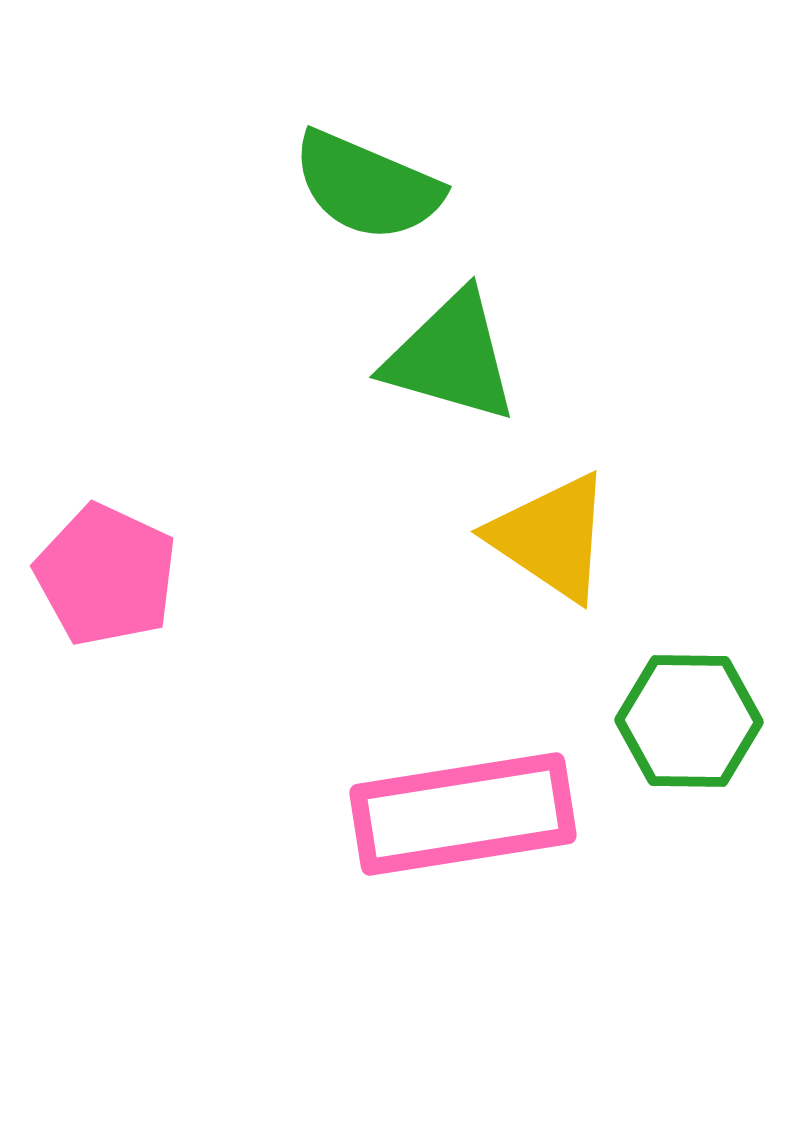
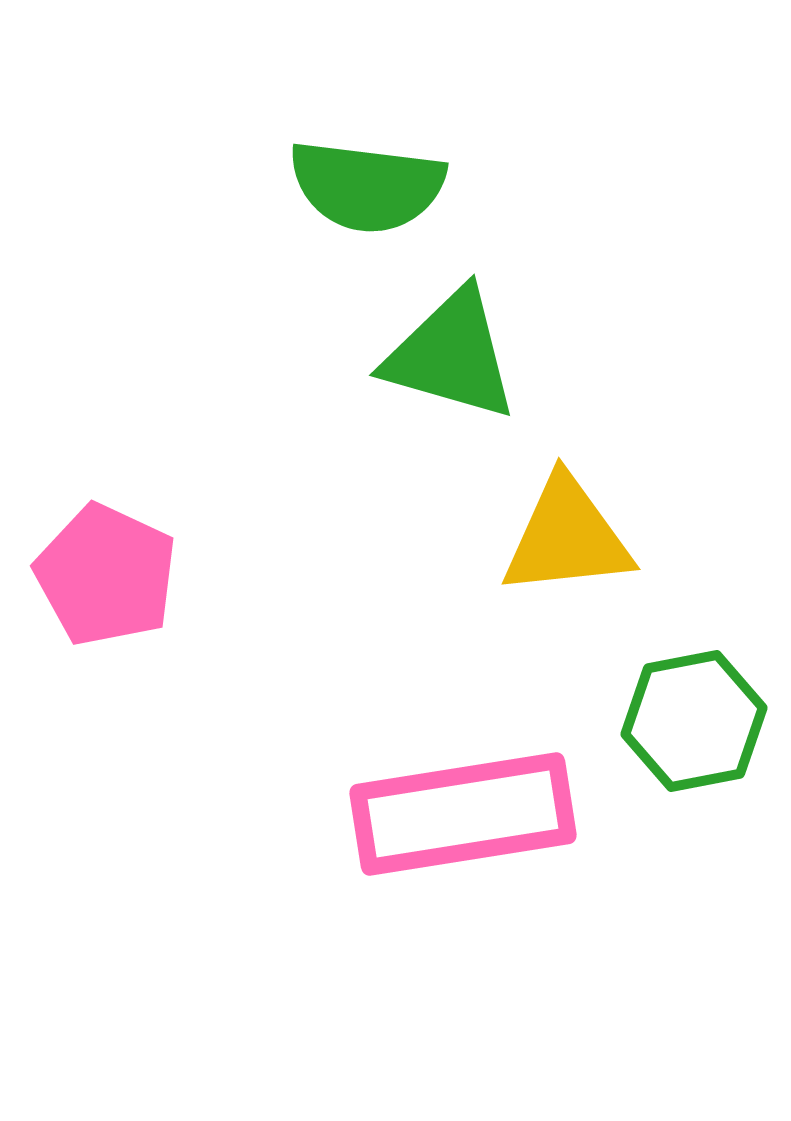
green semicircle: rotated 16 degrees counterclockwise
green triangle: moved 2 px up
yellow triangle: moved 16 px right; rotated 40 degrees counterclockwise
green hexagon: moved 5 px right; rotated 12 degrees counterclockwise
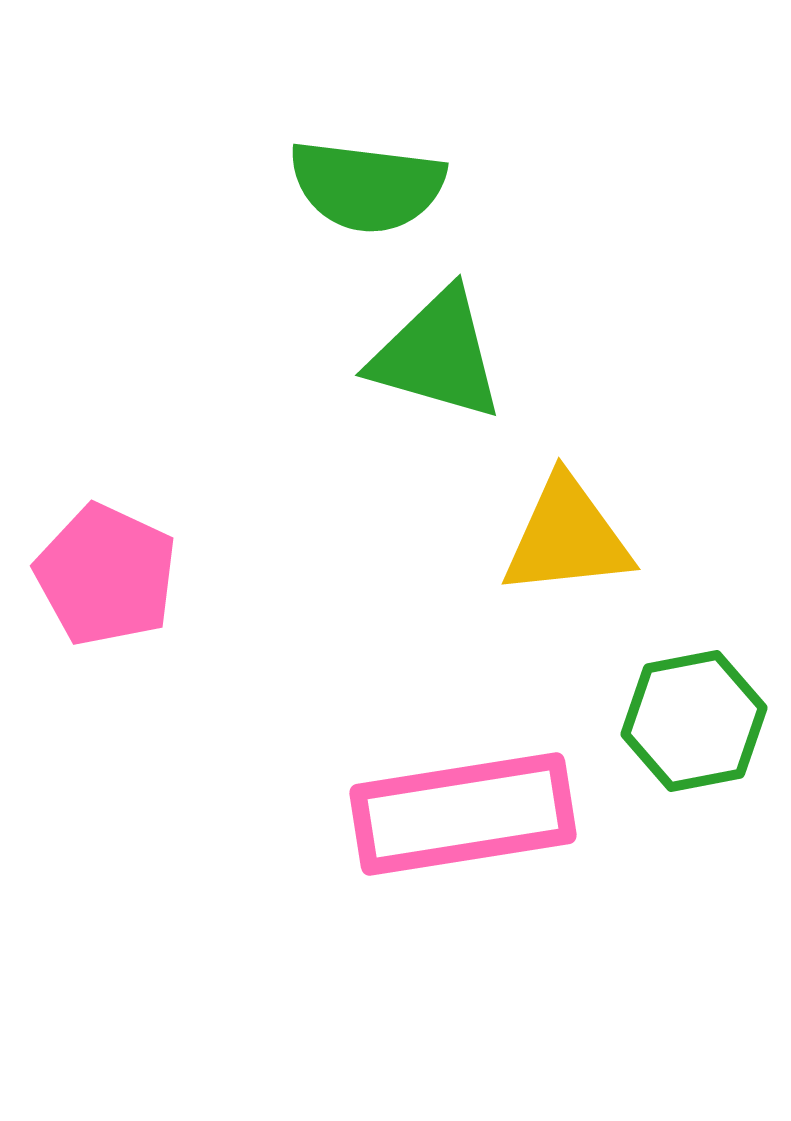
green triangle: moved 14 px left
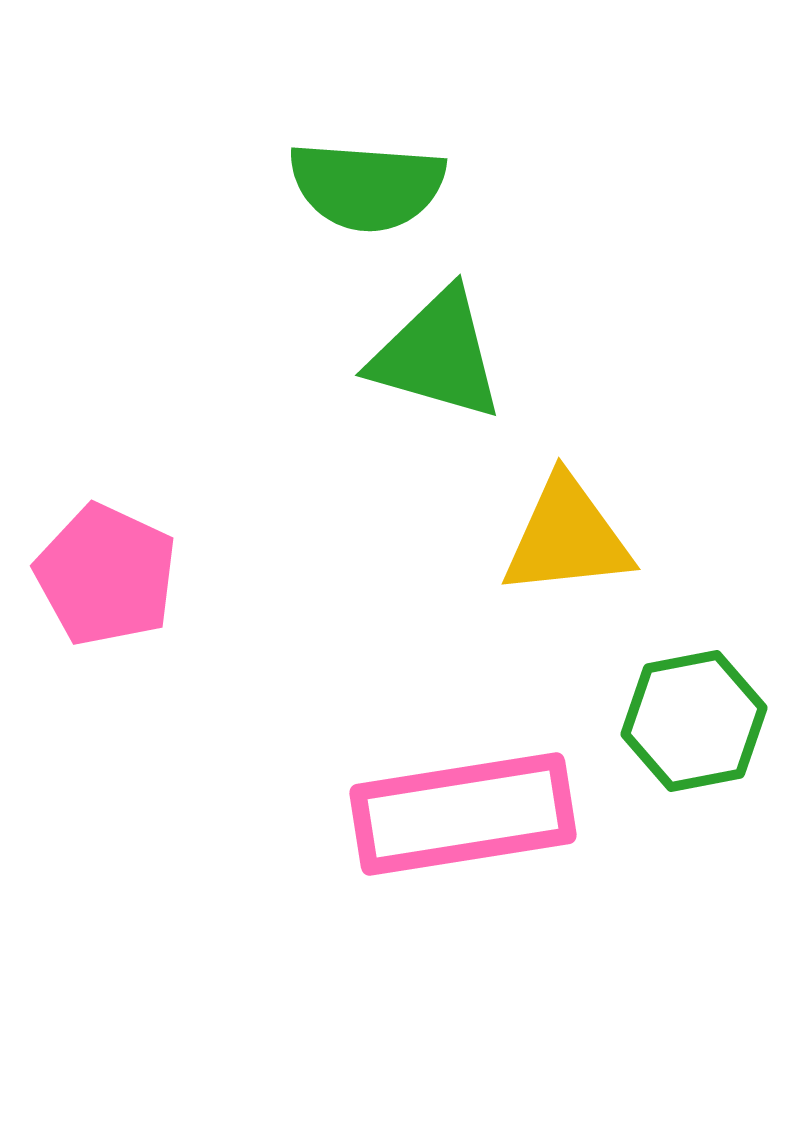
green semicircle: rotated 3 degrees counterclockwise
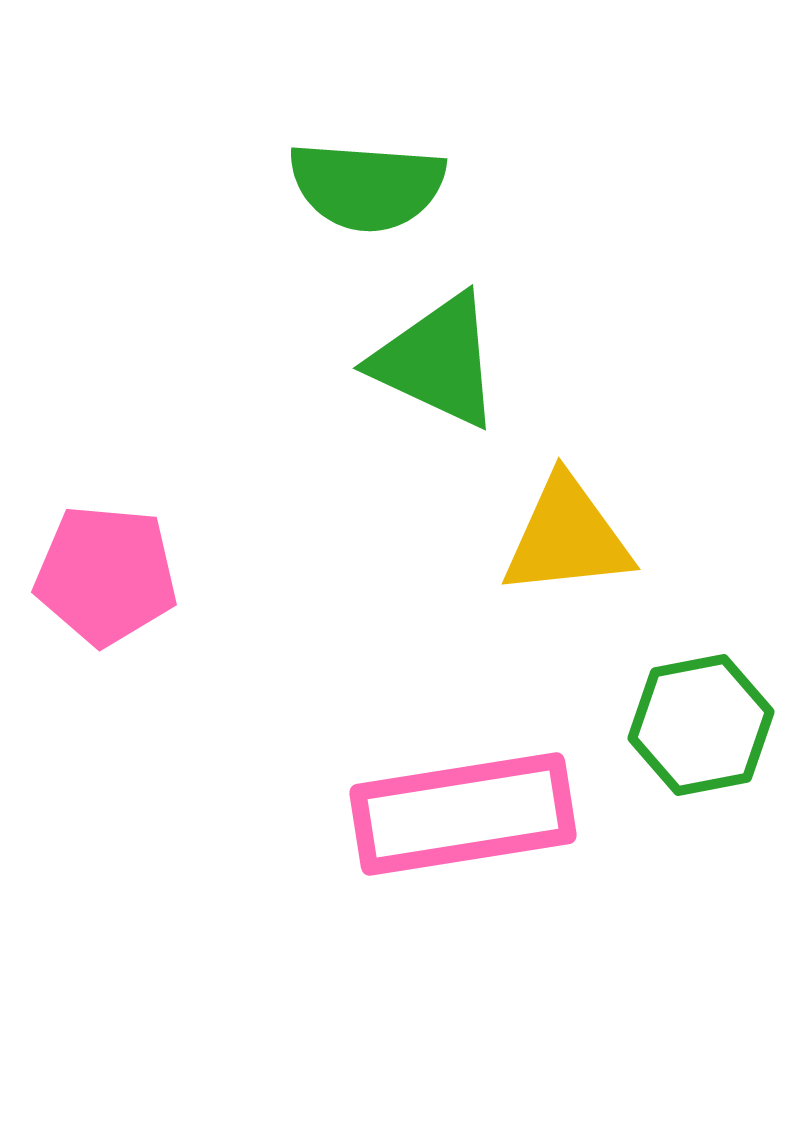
green triangle: moved 6 px down; rotated 9 degrees clockwise
pink pentagon: rotated 20 degrees counterclockwise
green hexagon: moved 7 px right, 4 px down
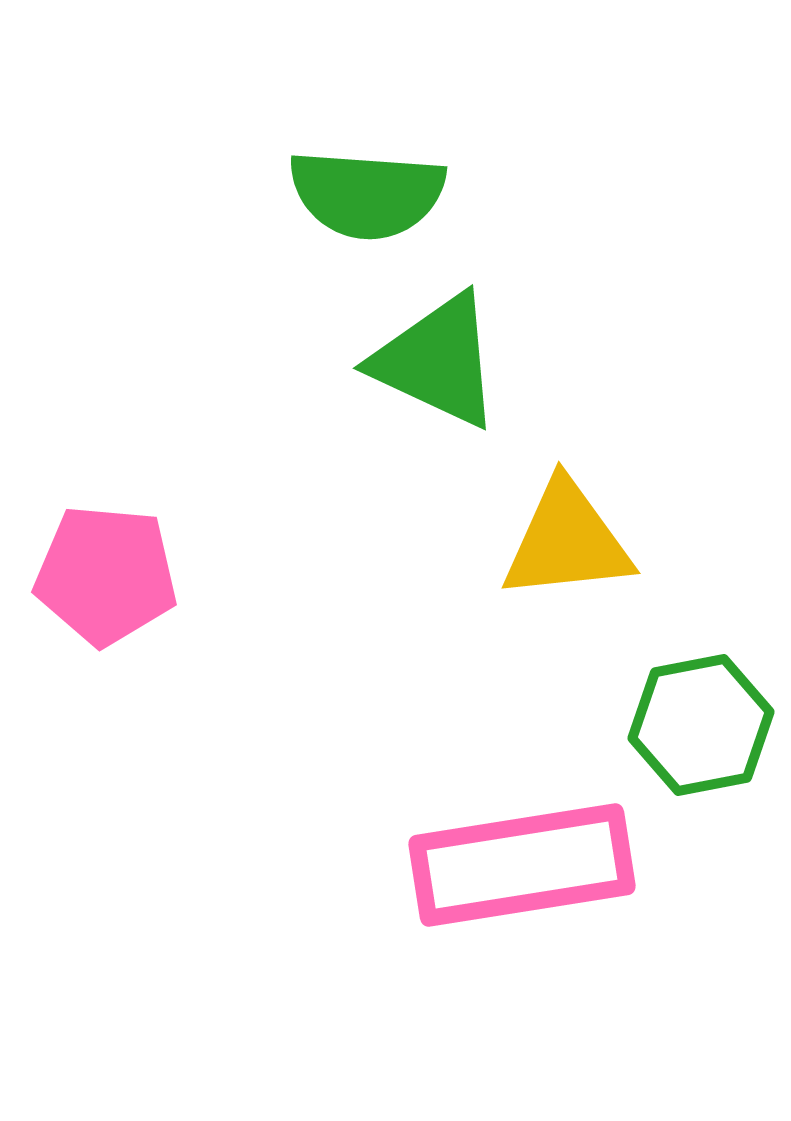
green semicircle: moved 8 px down
yellow triangle: moved 4 px down
pink rectangle: moved 59 px right, 51 px down
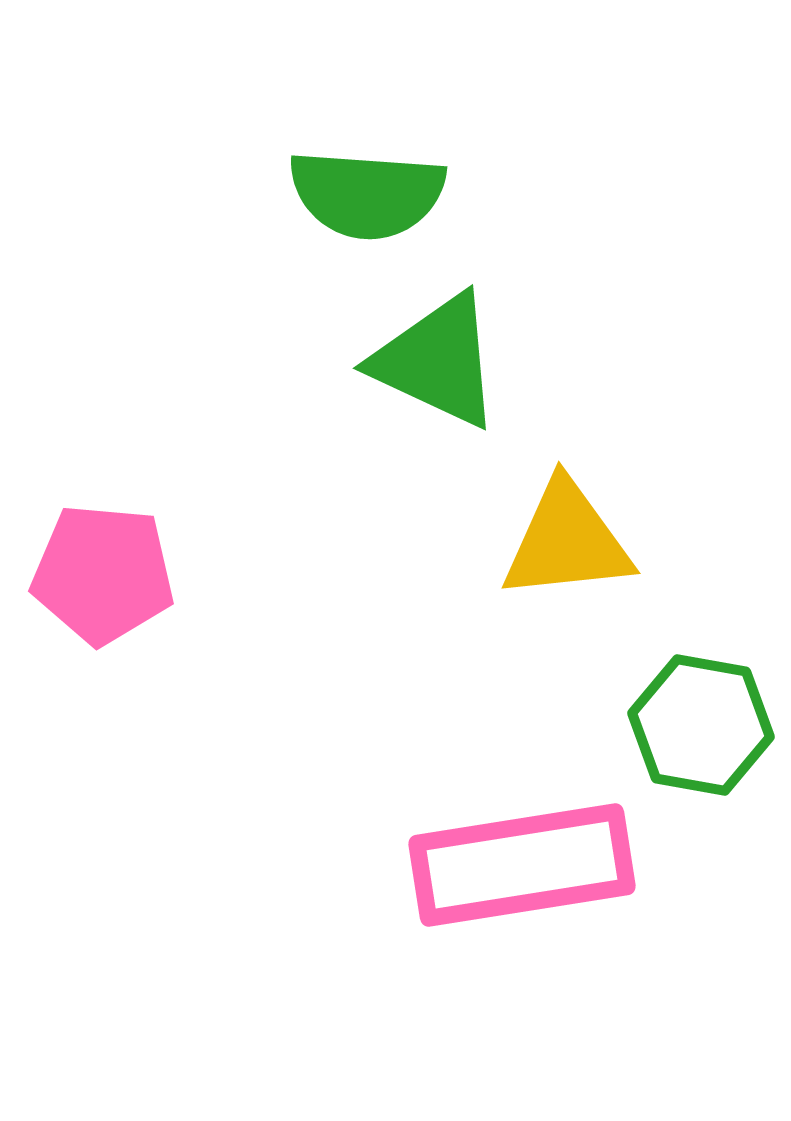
pink pentagon: moved 3 px left, 1 px up
green hexagon: rotated 21 degrees clockwise
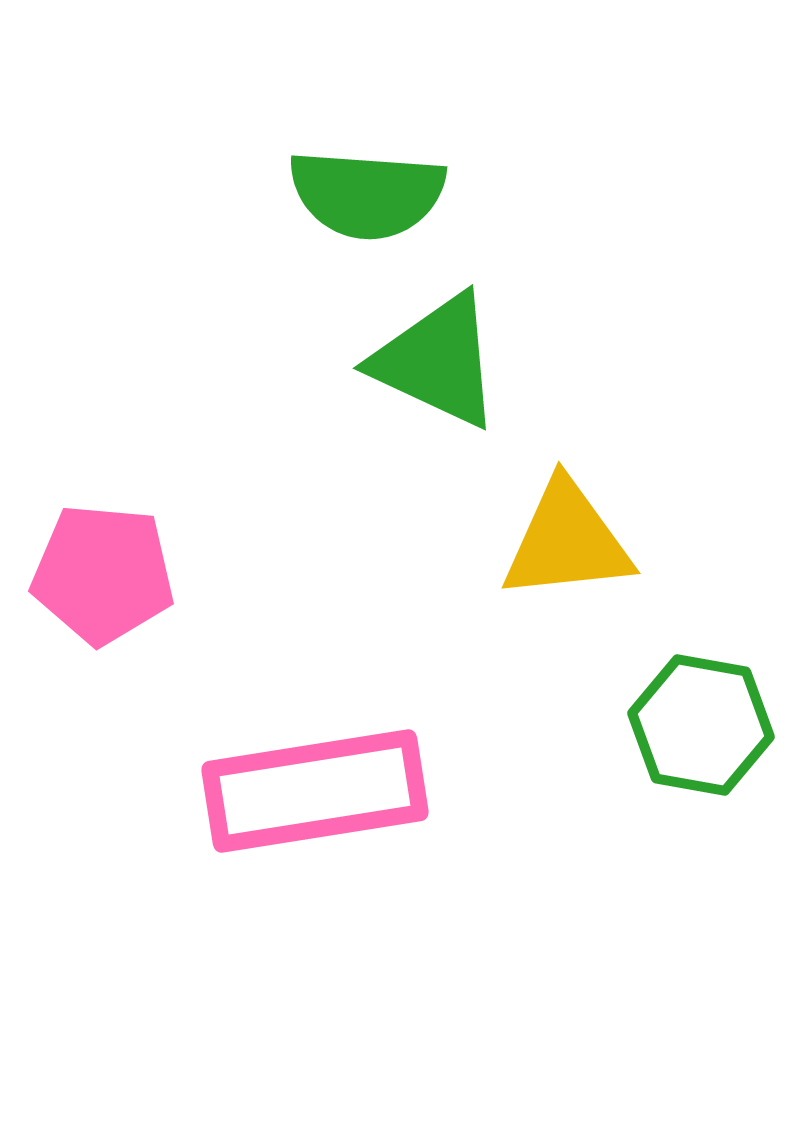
pink rectangle: moved 207 px left, 74 px up
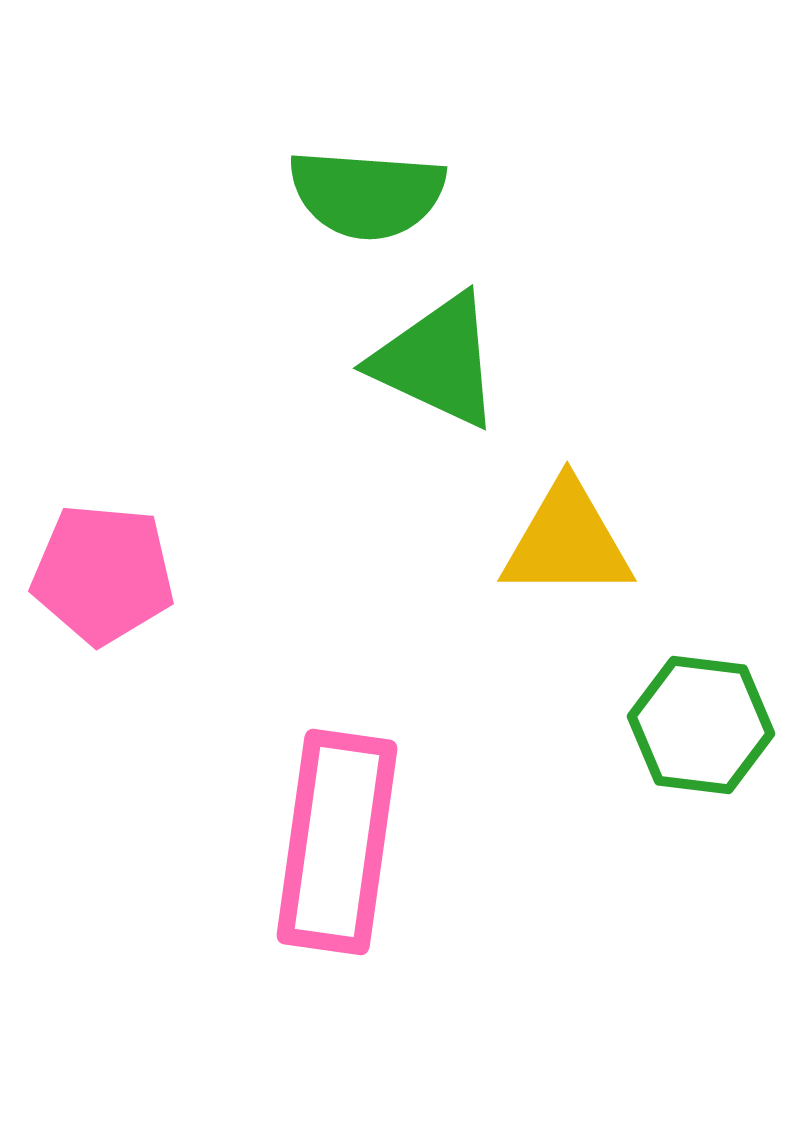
yellow triangle: rotated 6 degrees clockwise
green hexagon: rotated 3 degrees counterclockwise
pink rectangle: moved 22 px right, 51 px down; rotated 73 degrees counterclockwise
